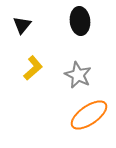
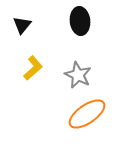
orange ellipse: moved 2 px left, 1 px up
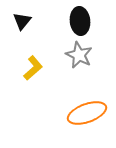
black triangle: moved 4 px up
gray star: moved 1 px right, 20 px up
orange ellipse: moved 1 px up; rotated 15 degrees clockwise
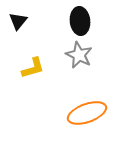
black triangle: moved 4 px left
yellow L-shape: rotated 25 degrees clockwise
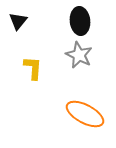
yellow L-shape: rotated 70 degrees counterclockwise
orange ellipse: moved 2 px left, 1 px down; rotated 48 degrees clockwise
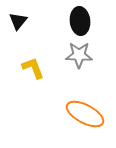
gray star: rotated 24 degrees counterclockwise
yellow L-shape: rotated 25 degrees counterclockwise
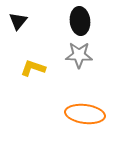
yellow L-shape: rotated 50 degrees counterclockwise
orange ellipse: rotated 21 degrees counterclockwise
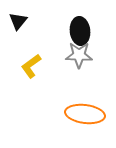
black ellipse: moved 10 px down
yellow L-shape: moved 2 px left, 2 px up; rotated 55 degrees counterclockwise
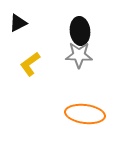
black triangle: moved 2 px down; rotated 24 degrees clockwise
yellow L-shape: moved 1 px left, 2 px up
